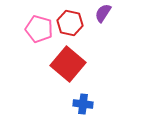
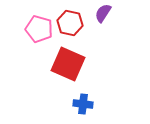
red square: rotated 16 degrees counterclockwise
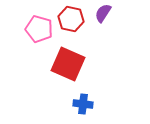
red hexagon: moved 1 px right, 4 px up
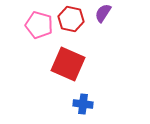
pink pentagon: moved 4 px up
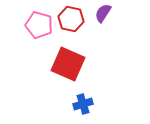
blue cross: rotated 24 degrees counterclockwise
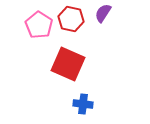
pink pentagon: rotated 16 degrees clockwise
blue cross: rotated 24 degrees clockwise
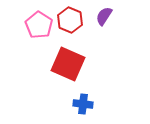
purple semicircle: moved 1 px right, 3 px down
red hexagon: moved 1 px left, 1 px down; rotated 10 degrees clockwise
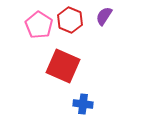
red square: moved 5 px left, 2 px down
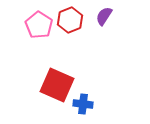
red hexagon: rotated 15 degrees clockwise
red square: moved 6 px left, 19 px down
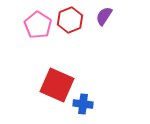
pink pentagon: moved 1 px left
